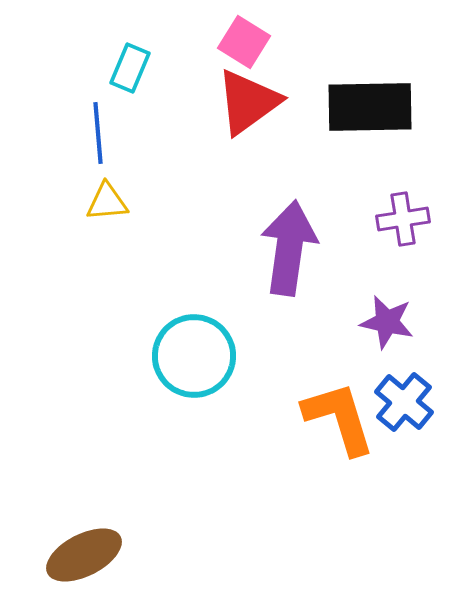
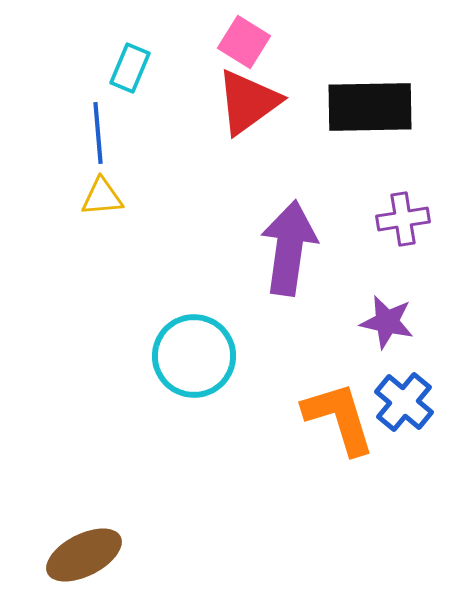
yellow triangle: moved 5 px left, 5 px up
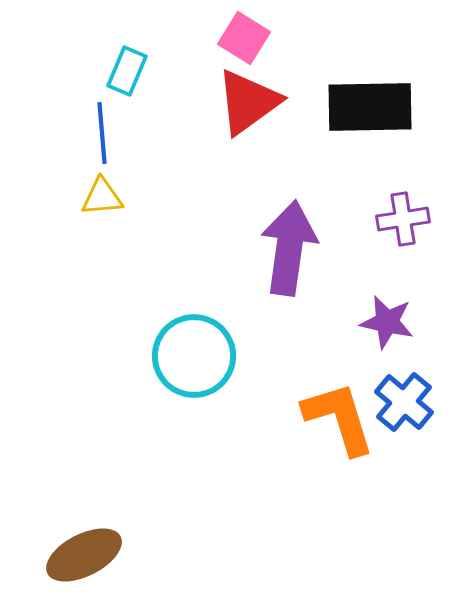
pink square: moved 4 px up
cyan rectangle: moved 3 px left, 3 px down
blue line: moved 4 px right
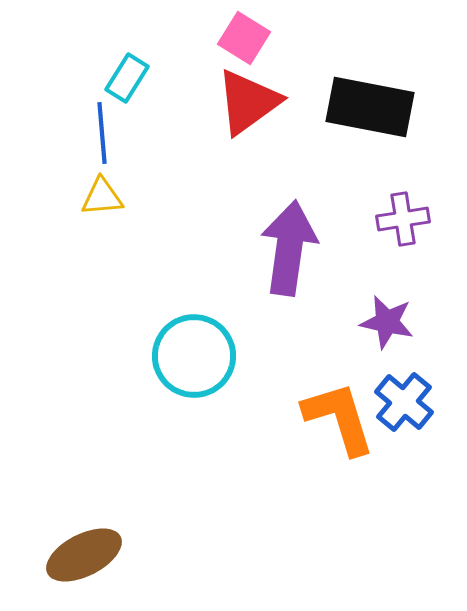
cyan rectangle: moved 7 px down; rotated 9 degrees clockwise
black rectangle: rotated 12 degrees clockwise
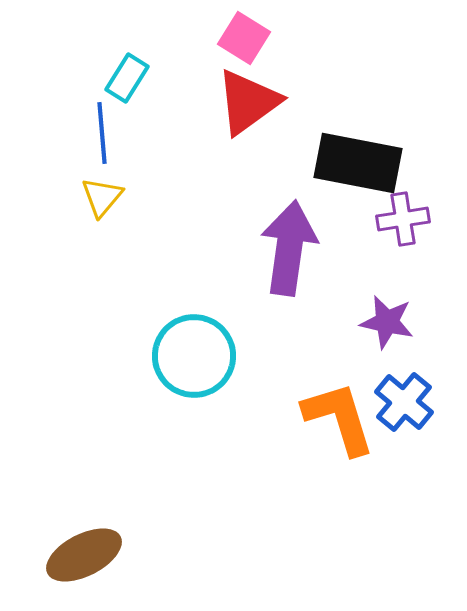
black rectangle: moved 12 px left, 56 px down
yellow triangle: rotated 45 degrees counterclockwise
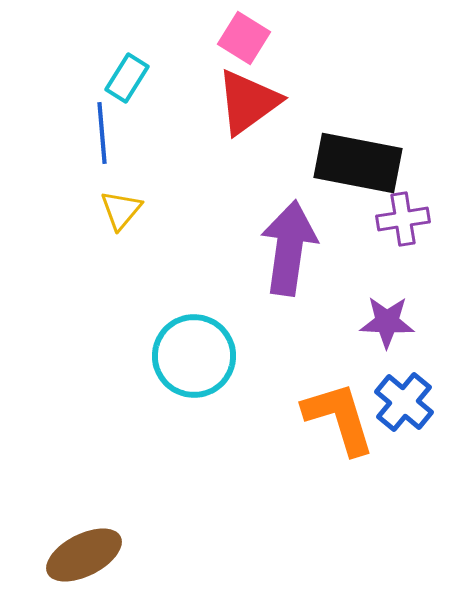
yellow triangle: moved 19 px right, 13 px down
purple star: rotated 10 degrees counterclockwise
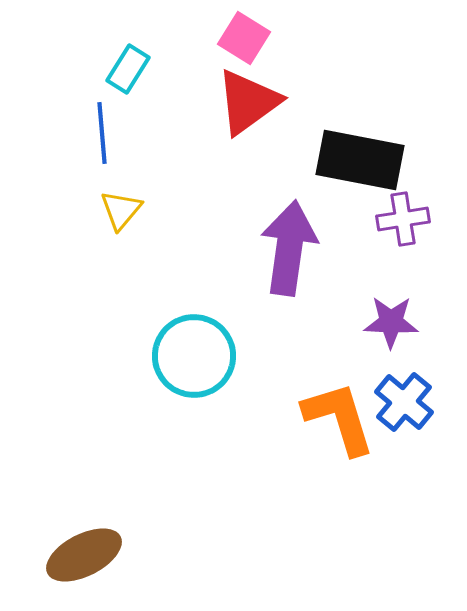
cyan rectangle: moved 1 px right, 9 px up
black rectangle: moved 2 px right, 3 px up
purple star: moved 4 px right
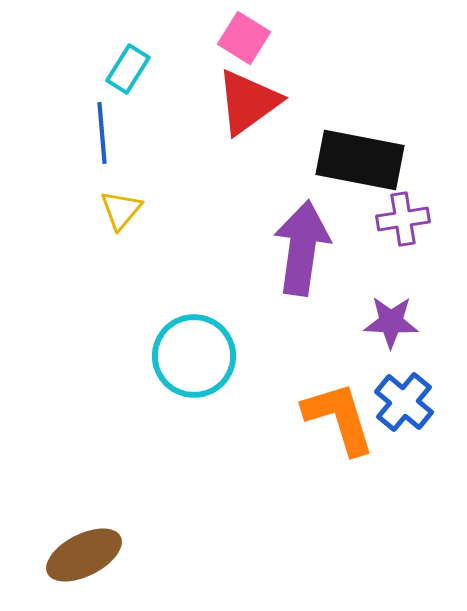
purple arrow: moved 13 px right
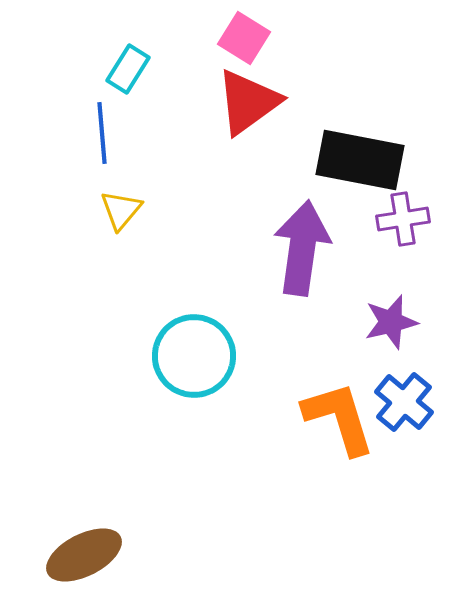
purple star: rotated 16 degrees counterclockwise
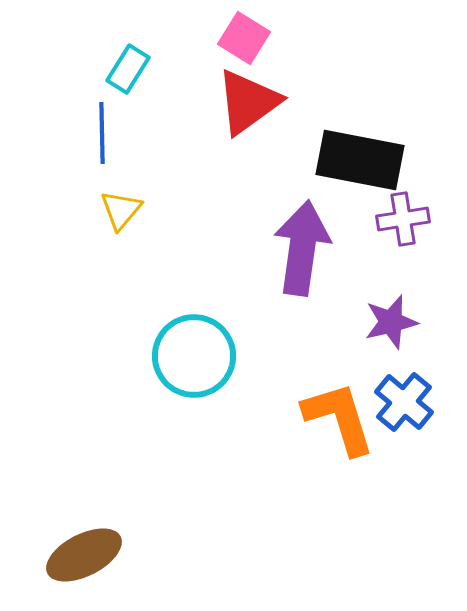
blue line: rotated 4 degrees clockwise
